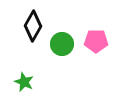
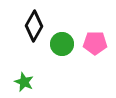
black diamond: moved 1 px right
pink pentagon: moved 1 px left, 2 px down
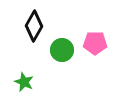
green circle: moved 6 px down
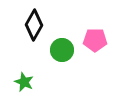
black diamond: moved 1 px up
pink pentagon: moved 3 px up
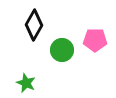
green star: moved 2 px right, 1 px down
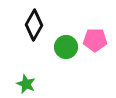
green circle: moved 4 px right, 3 px up
green star: moved 1 px down
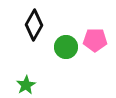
green star: moved 1 px down; rotated 18 degrees clockwise
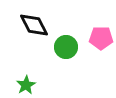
black diamond: rotated 56 degrees counterclockwise
pink pentagon: moved 6 px right, 2 px up
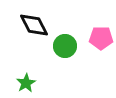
green circle: moved 1 px left, 1 px up
green star: moved 2 px up
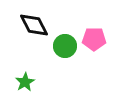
pink pentagon: moved 7 px left, 1 px down
green star: moved 1 px left, 1 px up
